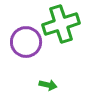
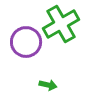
green cross: rotated 12 degrees counterclockwise
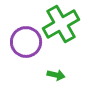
green arrow: moved 8 px right, 10 px up
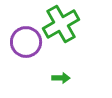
green arrow: moved 5 px right, 3 px down; rotated 12 degrees counterclockwise
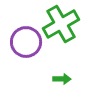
green arrow: moved 1 px right, 1 px down
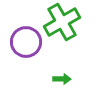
green cross: moved 1 px right, 2 px up
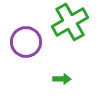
green cross: moved 8 px right
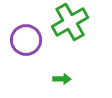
purple circle: moved 2 px up
